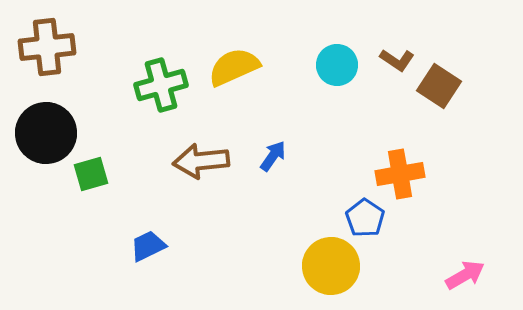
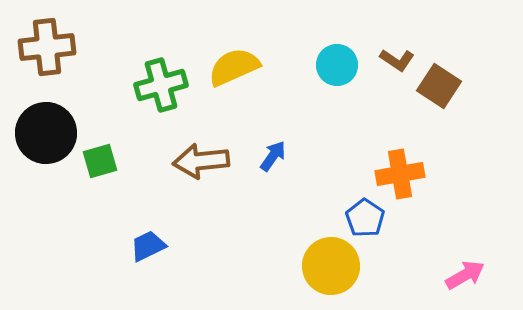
green square: moved 9 px right, 13 px up
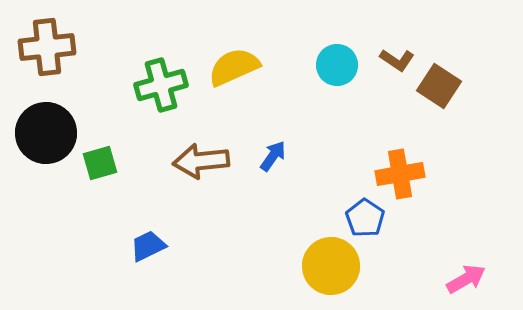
green square: moved 2 px down
pink arrow: moved 1 px right, 4 px down
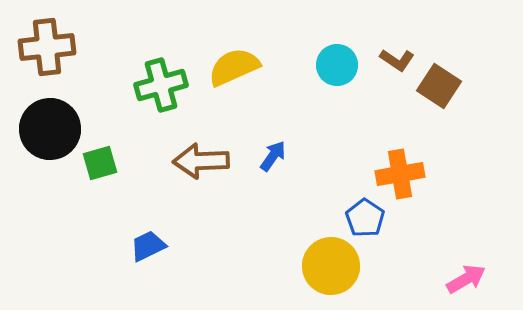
black circle: moved 4 px right, 4 px up
brown arrow: rotated 4 degrees clockwise
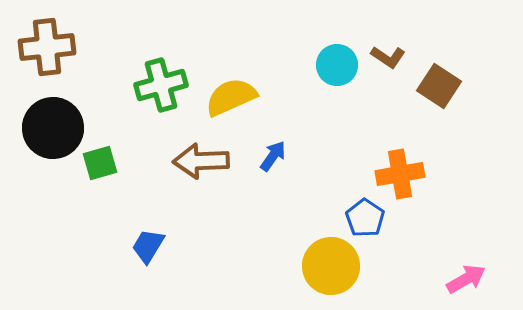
brown L-shape: moved 9 px left, 3 px up
yellow semicircle: moved 3 px left, 30 px down
black circle: moved 3 px right, 1 px up
blue trapezoid: rotated 33 degrees counterclockwise
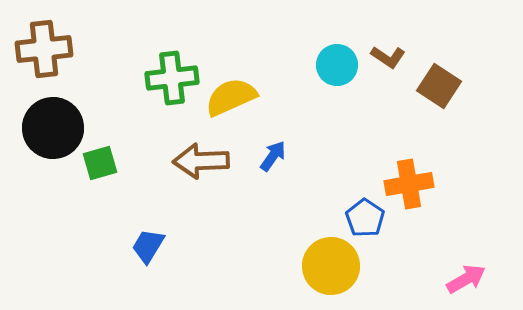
brown cross: moved 3 px left, 2 px down
green cross: moved 11 px right, 7 px up; rotated 9 degrees clockwise
orange cross: moved 9 px right, 10 px down
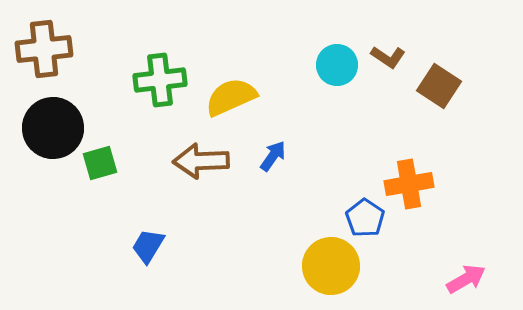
green cross: moved 12 px left, 2 px down
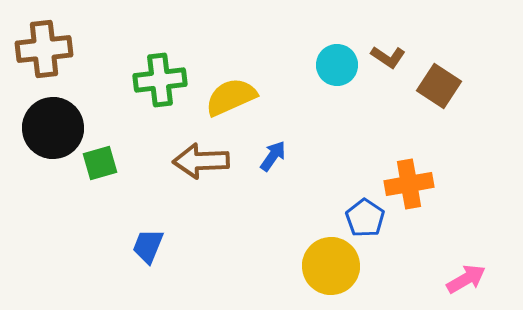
blue trapezoid: rotated 9 degrees counterclockwise
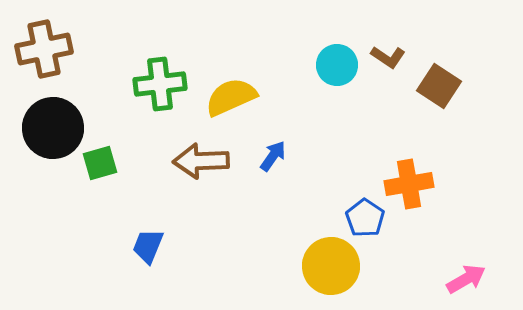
brown cross: rotated 6 degrees counterclockwise
green cross: moved 4 px down
